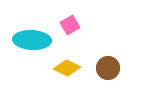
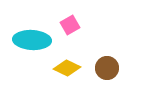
brown circle: moved 1 px left
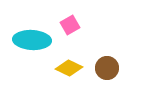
yellow diamond: moved 2 px right
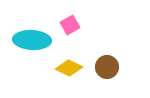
brown circle: moved 1 px up
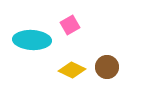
yellow diamond: moved 3 px right, 2 px down
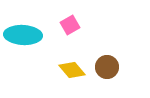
cyan ellipse: moved 9 px left, 5 px up
yellow diamond: rotated 24 degrees clockwise
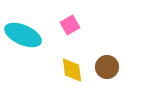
cyan ellipse: rotated 21 degrees clockwise
yellow diamond: rotated 32 degrees clockwise
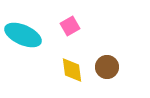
pink square: moved 1 px down
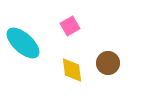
cyan ellipse: moved 8 px down; rotated 18 degrees clockwise
brown circle: moved 1 px right, 4 px up
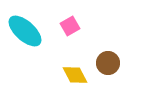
cyan ellipse: moved 2 px right, 12 px up
yellow diamond: moved 3 px right, 5 px down; rotated 20 degrees counterclockwise
